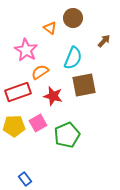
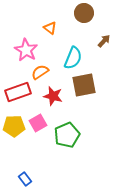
brown circle: moved 11 px right, 5 px up
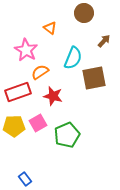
brown square: moved 10 px right, 7 px up
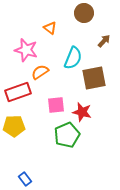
pink star: rotated 15 degrees counterclockwise
red star: moved 29 px right, 16 px down
pink square: moved 18 px right, 18 px up; rotated 24 degrees clockwise
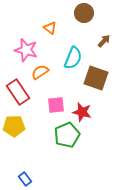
brown square: moved 2 px right; rotated 30 degrees clockwise
red rectangle: rotated 75 degrees clockwise
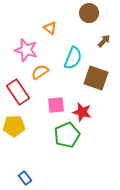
brown circle: moved 5 px right
blue rectangle: moved 1 px up
